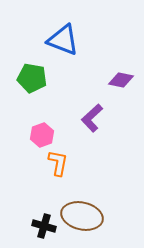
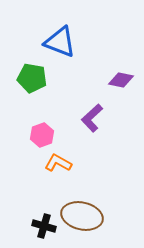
blue triangle: moved 3 px left, 2 px down
orange L-shape: rotated 72 degrees counterclockwise
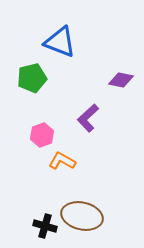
green pentagon: rotated 24 degrees counterclockwise
purple L-shape: moved 4 px left
orange L-shape: moved 4 px right, 2 px up
black cross: moved 1 px right
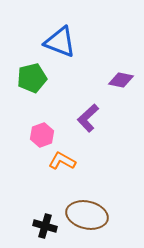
brown ellipse: moved 5 px right, 1 px up
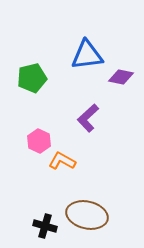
blue triangle: moved 27 px right, 13 px down; rotated 28 degrees counterclockwise
purple diamond: moved 3 px up
pink hexagon: moved 3 px left, 6 px down; rotated 15 degrees counterclockwise
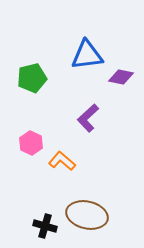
pink hexagon: moved 8 px left, 2 px down
orange L-shape: rotated 12 degrees clockwise
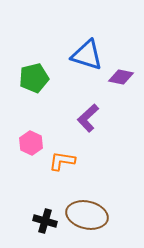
blue triangle: rotated 24 degrees clockwise
green pentagon: moved 2 px right
orange L-shape: rotated 32 degrees counterclockwise
black cross: moved 5 px up
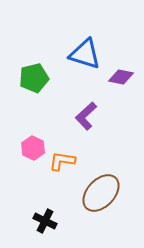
blue triangle: moved 2 px left, 1 px up
purple L-shape: moved 2 px left, 2 px up
pink hexagon: moved 2 px right, 5 px down
brown ellipse: moved 14 px right, 22 px up; rotated 60 degrees counterclockwise
black cross: rotated 10 degrees clockwise
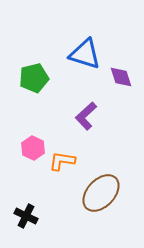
purple diamond: rotated 60 degrees clockwise
black cross: moved 19 px left, 5 px up
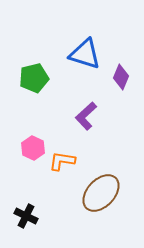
purple diamond: rotated 40 degrees clockwise
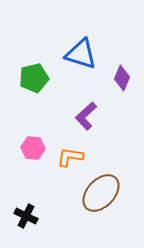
blue triangle: moved 4 px left
purple diamond: moved 1 px right, 1 px down
pink hexagon: rotated 20 degrees counterclockwise
orange L-shape: moved 8 px right, 4 px up
